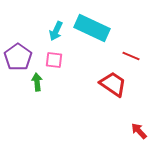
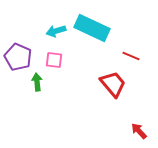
cyan arrow: rotated 48 degrees clockwise
purple pentagon: rotated 12 degrees counterclockwise
red trapezoid: rotated 16 degrees clockwise
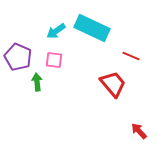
cyan arrow: rotated 18 degrees counterclockwise
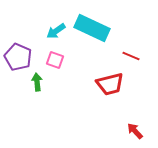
pink square: moved 1 px right; rotated 12 degrees clockwise
red trapezoid: moved 3 px left; rotated 116 degrees clockwise
red arrow: moved 4 px left
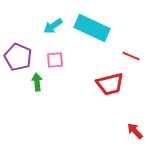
cyan arrow: moved 3 px left, 5 px up
pink square: rotated 24 degrees counterclockwise
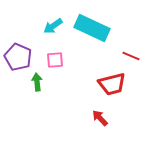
red trapezoid: moved 2 px right
red arrow: moved 35 px left, 13 px up
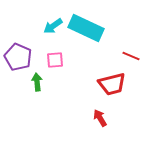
cyan rectangle: moved 6 px left
red arrow: rotated 12 degrees clockwise
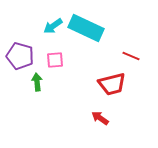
purple pentagon: moved 2 px right, 1 px up; rotated 8 degrees counterclockwise
red arrow: rotated 24 degrees counterclockwise
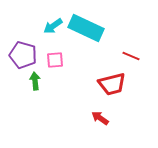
purple pentagon: moved 3 px right, 1 px up
green arrow: moved 2 px left, 1 px up
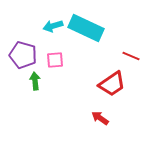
cyan arrow: rotated 18 degrees clockwise
red trapezoid: rotated 20 degrees counterclockwise
